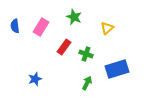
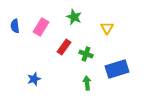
yellow triangle: rotated 16 degrees counterclockwise
blue star: moved 1 px left
green arrow: rotated 32 degrees counterclockwise
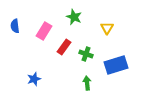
pink rectangle: moved 3 px right, 4 px down
blue rectangle: moved 1 px left, 4 px up
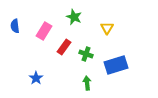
blue star: moved 2 px right, 1 px up; rotated 16 degrees counterclockwise
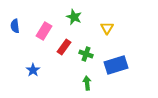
blue star: moved 3 px left, 8 px up
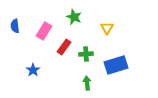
green cross: rotated 24 degrees counterclockwise
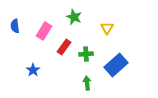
blue rectangle: rotated 25 degrees counterclockwise
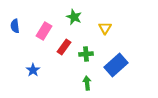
yellow triangle: moved 2 px left
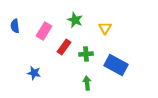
green star: moved 1 px right, 3 px down
blue rectangle: rotated 70 degrees clockwise
blue star: moved 1 px right, 3 px down; rotated 24 degrees counterclockwise
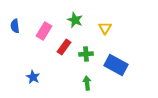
blue star: moved 1 px left, 4 px down; rotated 16 degrees clockwise
